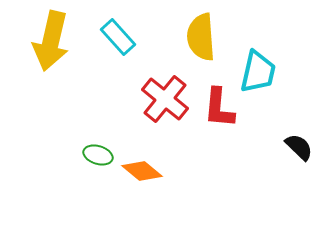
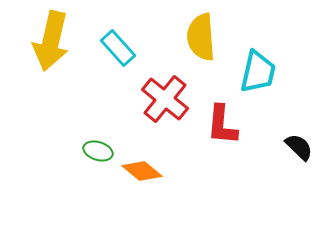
cyan rectangle: moved 11 px down
red L-shape: moved 3 px right, 17 px down
green ellipse: moved 4 px up
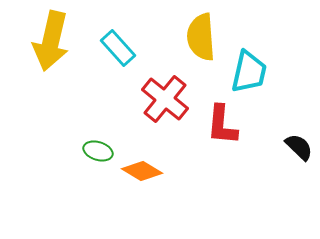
cyan trapezoid: moved 9 px left
orange diamond: rotated 9 degrees counterclockwise
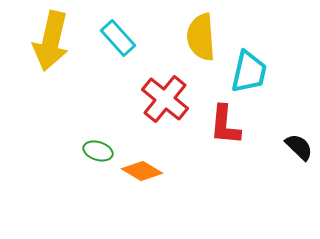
cyan rectangle: moved 10 px up
red L-shape: moved 3 px right
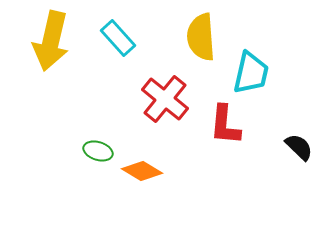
cyan trapezoid: moved 2 px right, 1 px down
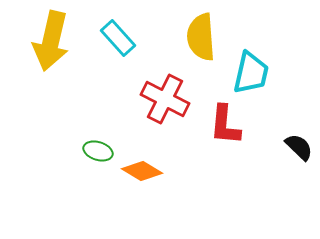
red cross: rotated 12 degrees counterclockwise
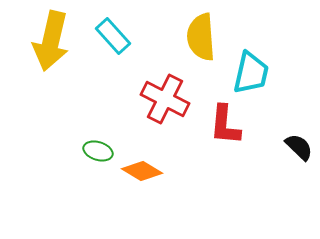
cyan rectangle: moved 5 px left, 2 px up
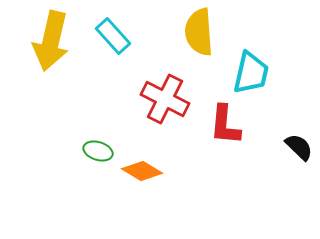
yellow semicircle: moved 2 px left, 5 px up
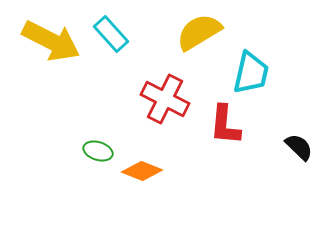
yellow semicircle: rotated 63 degrees clockwise
cyan rectangle: moved 2 px left, 2 px up
yellow arrow: rotated 76 degrees counterclockwise
orange diamond: rotated 9 degrees counterclockwise
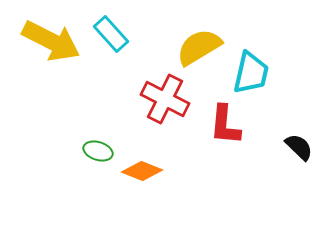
yellow semicircle: moved 15 px down
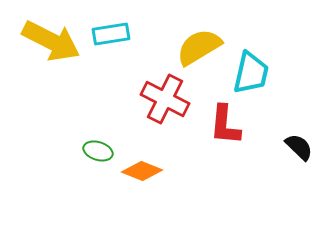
cyan rectangle: rotated 57 degrees counterclockwise
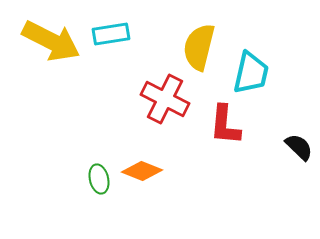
yellow semicircle: rotated 45 degrees counterclockwise
green ellipse: moved 1 px right, 28 px down; rotated 60 degrees clockwise
